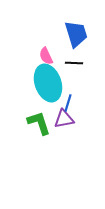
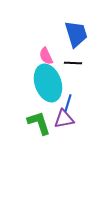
black line: moved 1 px left
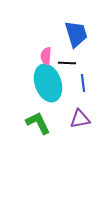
pink semicircle: rotated 30 degrees clockwise
black line: moved 6 px left
blue line: moved 15 px right, 20 px up; rotated 24 degrees counterclockwise
purple triangle: moved 16 px right
green L-shape: moved 1 px left; rotated 8 degrees counterclockwise
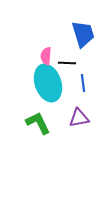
blue trapezoid: moved 7 px right
purple triangle: moved 1 px left, 1 px up
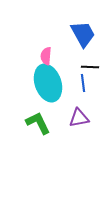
blue trapezoid: rotated 12 degrees counterclockwise
black line: moved 23 px right, 4 px down
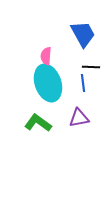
black line: moved 1 px right
green L-shape: rotated 28 degrees counterclockwise
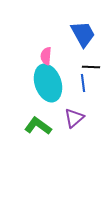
purple triangle: moved 5 px left; rotated 30 degrees counterclockwise
green L-shape: moved 3 px down
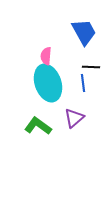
blue trapezoid: moved 1 px right, 2 px up
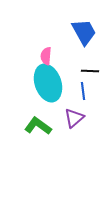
black line: moved 1 px left, 4 px down
blue line: moved 8 px down
